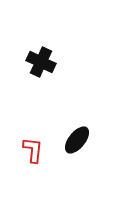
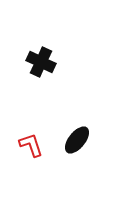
red L-shape: moved 2 px left, 5 px up; rotated 24 degrees counterclockwise
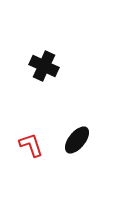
black cross: moved 3 px right, 4 px down
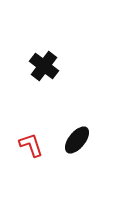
black cross: rotated 12 degrees clockwise
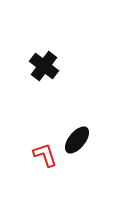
red L-shape: moved 14 px right, 10 px down
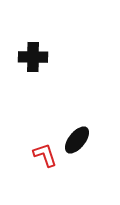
black cross: moved 11 px left, 9 px up; rotated 36 degrees counterclockwise
